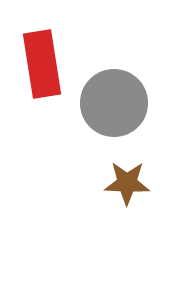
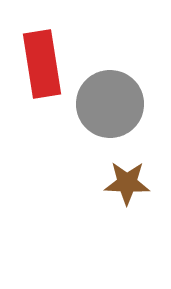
gray circle: moved 4 px left, 1 px down
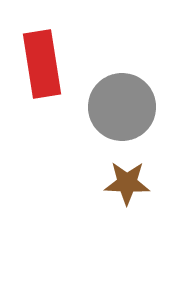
gray circle: moved 12 px right, 3 px down
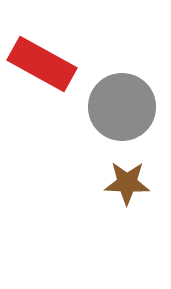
red rectangle: rotated 52 degrees counterclockwise
